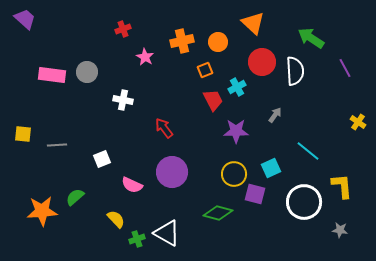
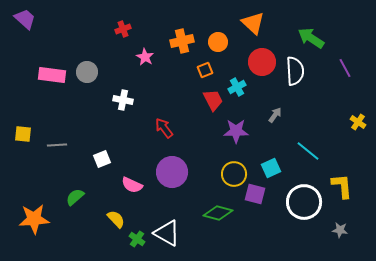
orange star: moved 8 px left, 8 px down
green cross: rotated 35 degrees counterclockwise
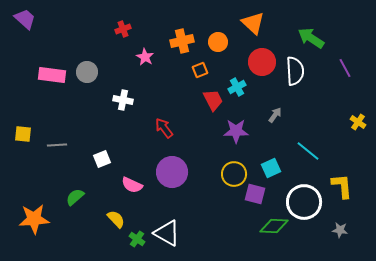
orange square: moved 5 px left
green diamond: moved 56 px right, 13 px down; rotated 12 degrees counterclockwise
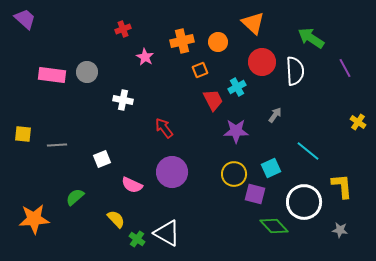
green diamond: rotated 44 degrees clockwise
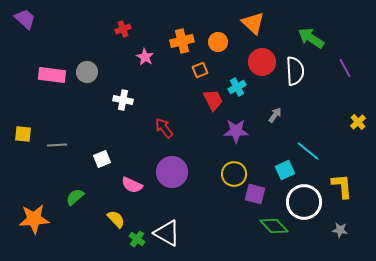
yellow cross: rotated 14 degrees clockwise
cyan square: moved 14 px right, 2 px down
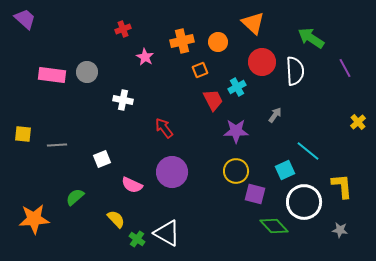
yellow circle: moved 2 px right, 3 px up
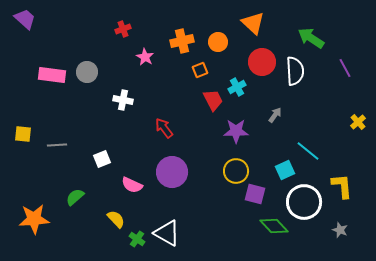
gray star: rotated 14 degrees clockwise
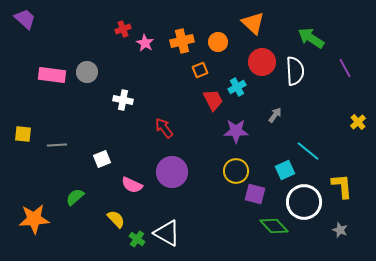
pink star: moved 14 px up
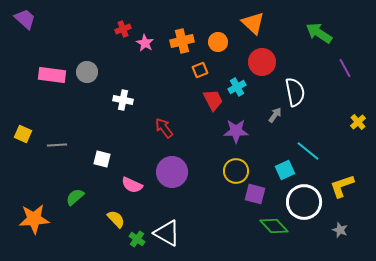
green arrow: moved 8 px right, 5 px up
white semicircle: moved 21 px down; rotated 8 degrees counterclockwise
yellow square: rotated 18 degrees clockwise
white square: rotated 36 degrees clockwise
yellow L-shape: rotated 104 degrees counterclockwise
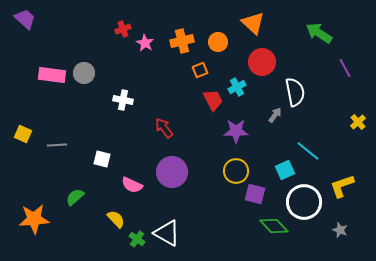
gray circle: moved 3 px left, 1 px down
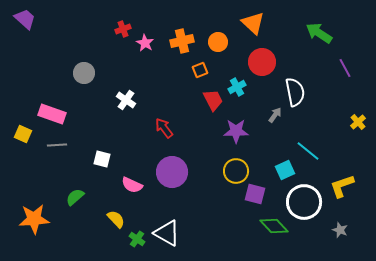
pink rectangle: moved 39 px down; rotated 12 degrees clockwise
white cross: moved 3 px right; rotated 24 degrees clockwise
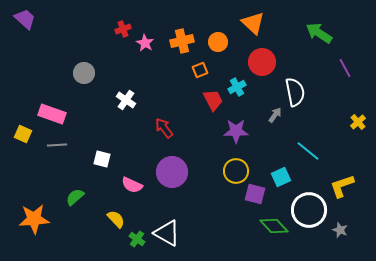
cyan square: moved 4 px left, 7 px down
white circle: moved 5 px right, 8 px down
